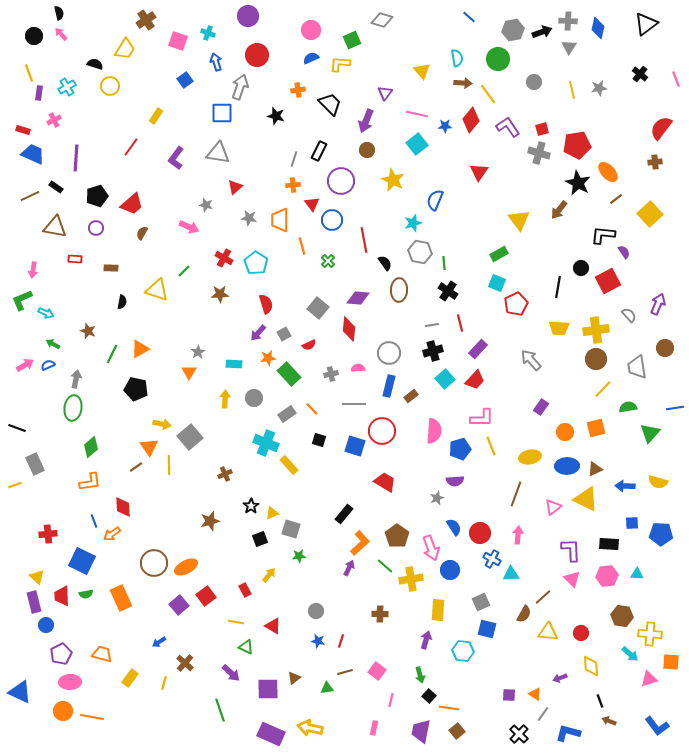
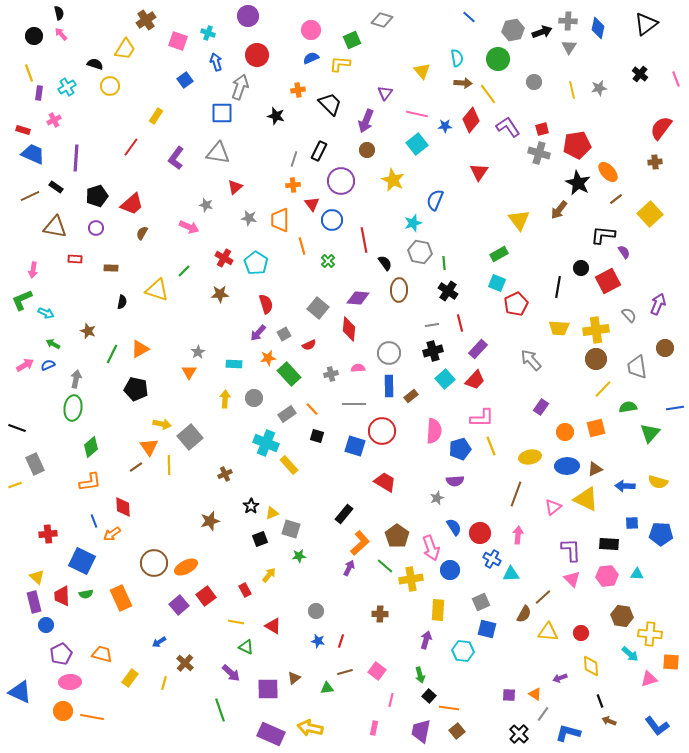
blue rectangle at (389, 386): rotated 15 degrees counterclockwise
black square at (319, 440): moved 2 px left, 4 px up
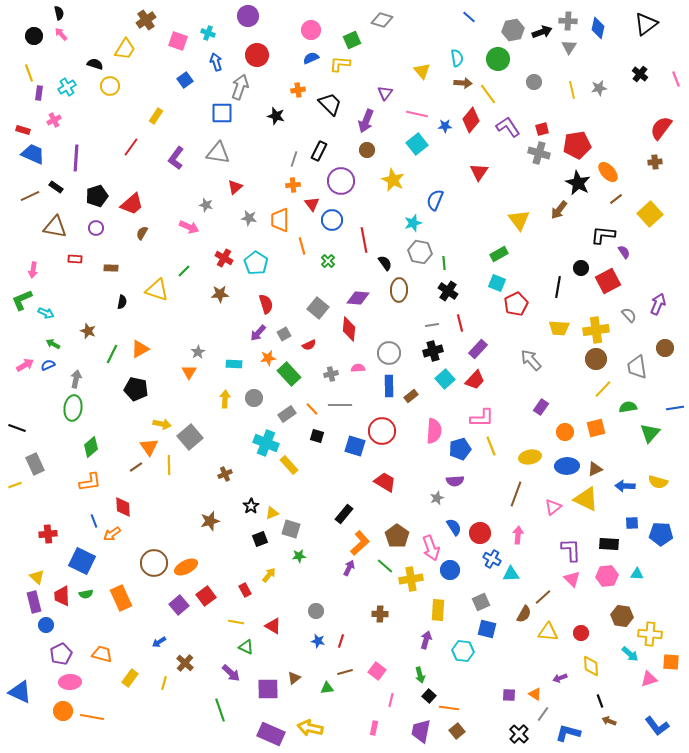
gray line at (354, 404): moved 14 px left, 1 px down
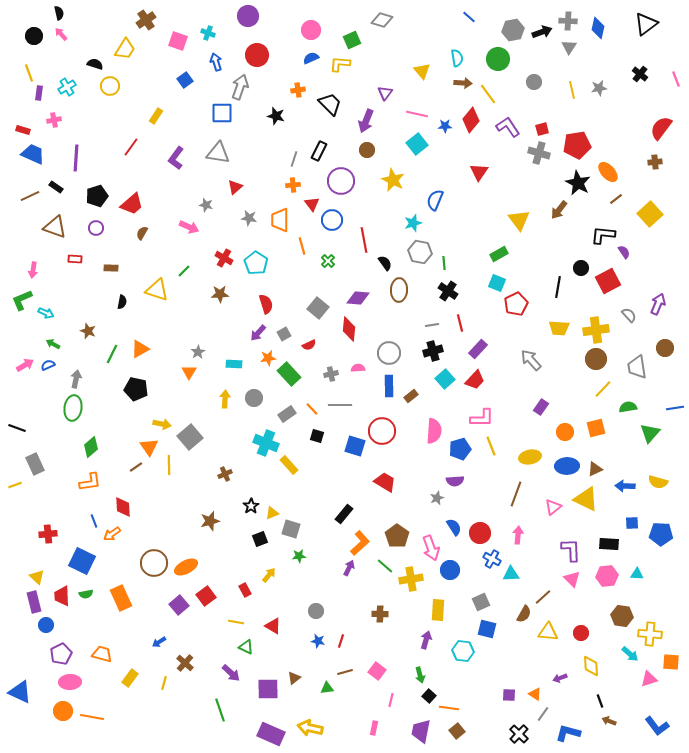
pink cross at (54, 120): rotated 16 degrees clockwise
brown triangle at (55, 227): rotated 10 degrees clockwise
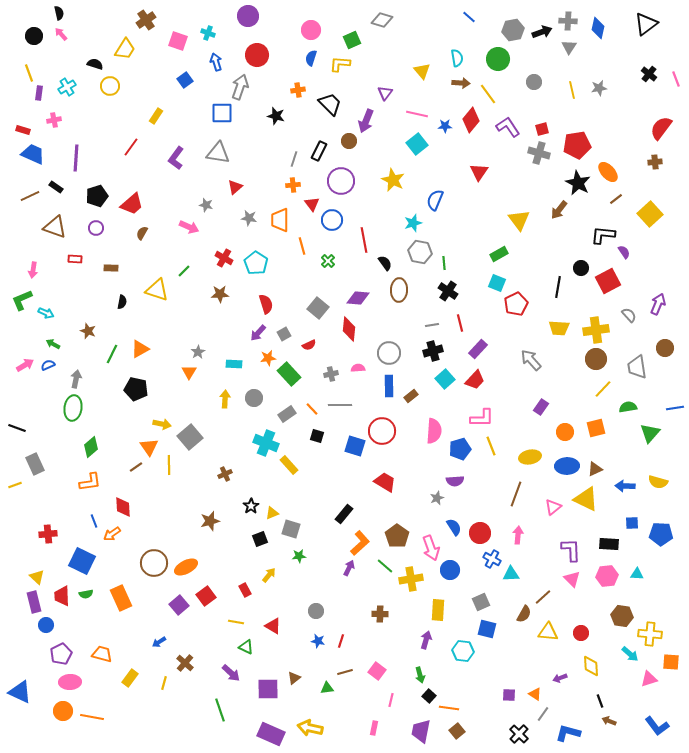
blue semicircle at (311, 58): rotated 49 degrees counterclockwise
black cross at (640, 74): moved 9 px right
brown arrow at (463, 83): moved 2 px left
brown circle at (367, 150): moved 18 px left, 9 px up
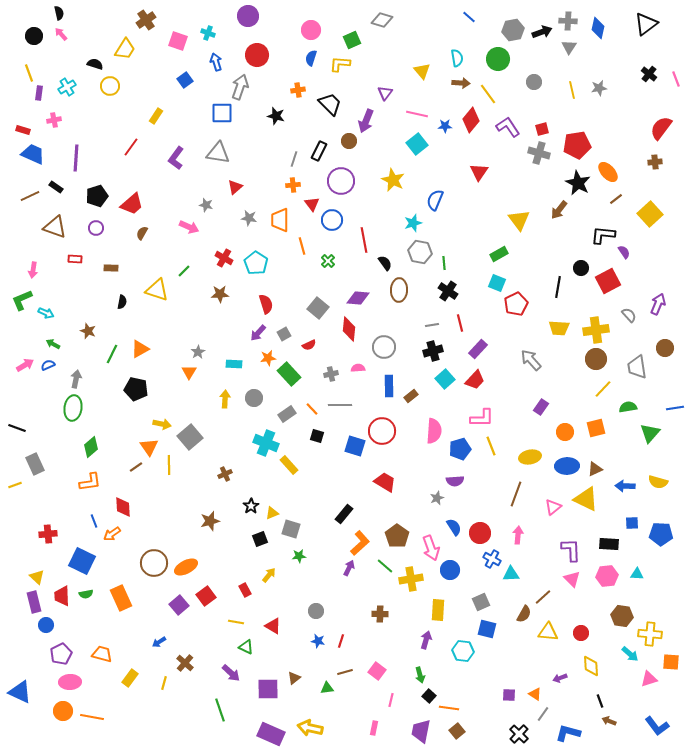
gray circle at (389, 353): moved 5 px left, 6 px up
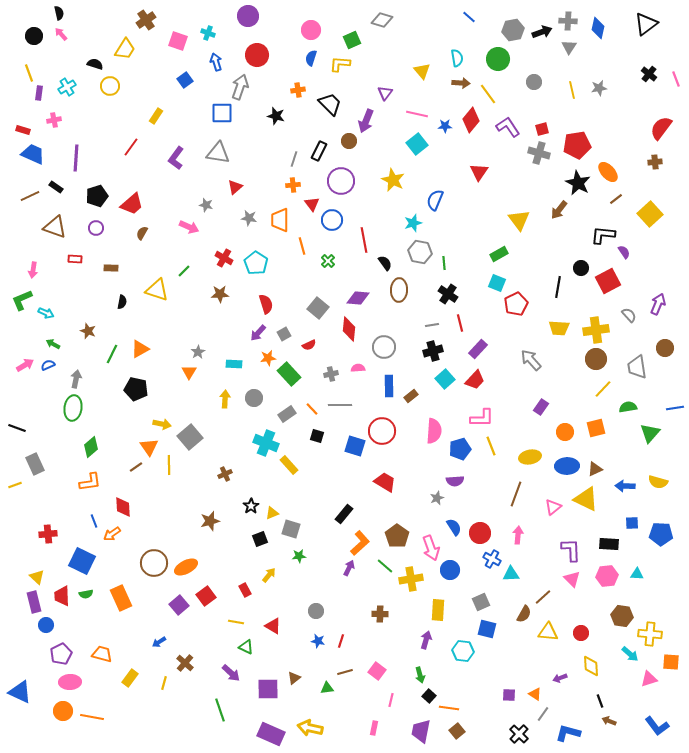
black cross at (448, 291): moved 3 px down
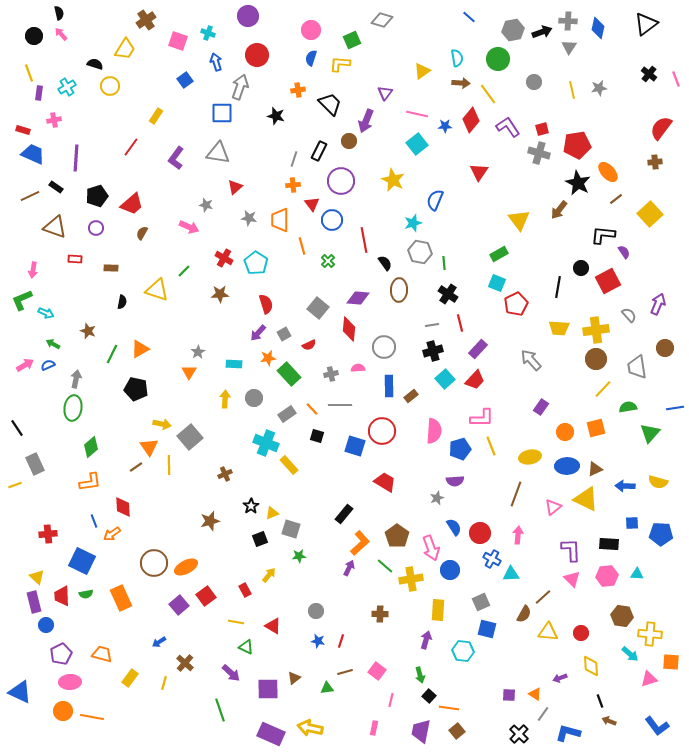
yellow triangle at (422, 71): rotated 36 degrees clockwise
black line at (17, 428): rotated 36 degrees clockwise
